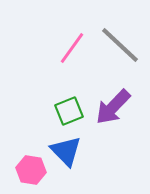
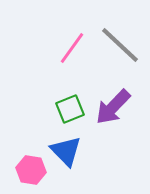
green square: moved 1 px right, 2 px up
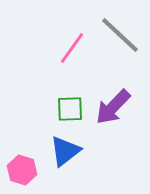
gray line: moved 10 px up
green square: rotated 20 degrees clockwise
blue triangle: moved 1 px left; rotated 36 degrees clockwise
pink hexagon: moved 9 px left; rotated 8 degrees clockwise
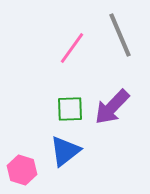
gray line: rotated 24 degrees clockwise
purple arrow: moved 1 px left
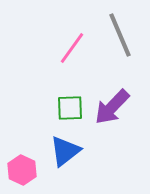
green square: moved 1 px up
pink hexagon: rotated 8 degrees clockwise
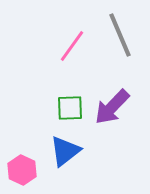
pink line: moved 2 px up
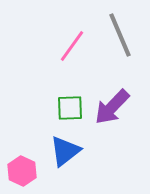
pink hexagon: moved 1 px down
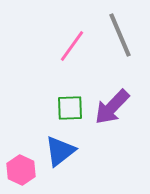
blue triangle: moved 5 px left
pink hexagon: moved 1 px left, 1 px up
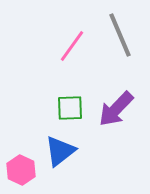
purple arrow: moved 4 px right, 2 px down
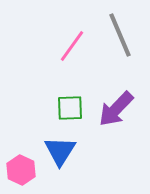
blue triangle: rotated 20 degrees counterclockwise
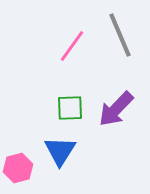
pink hexagon: moved 3 px left, 2 px up; rotated 20 degrees clockwise
